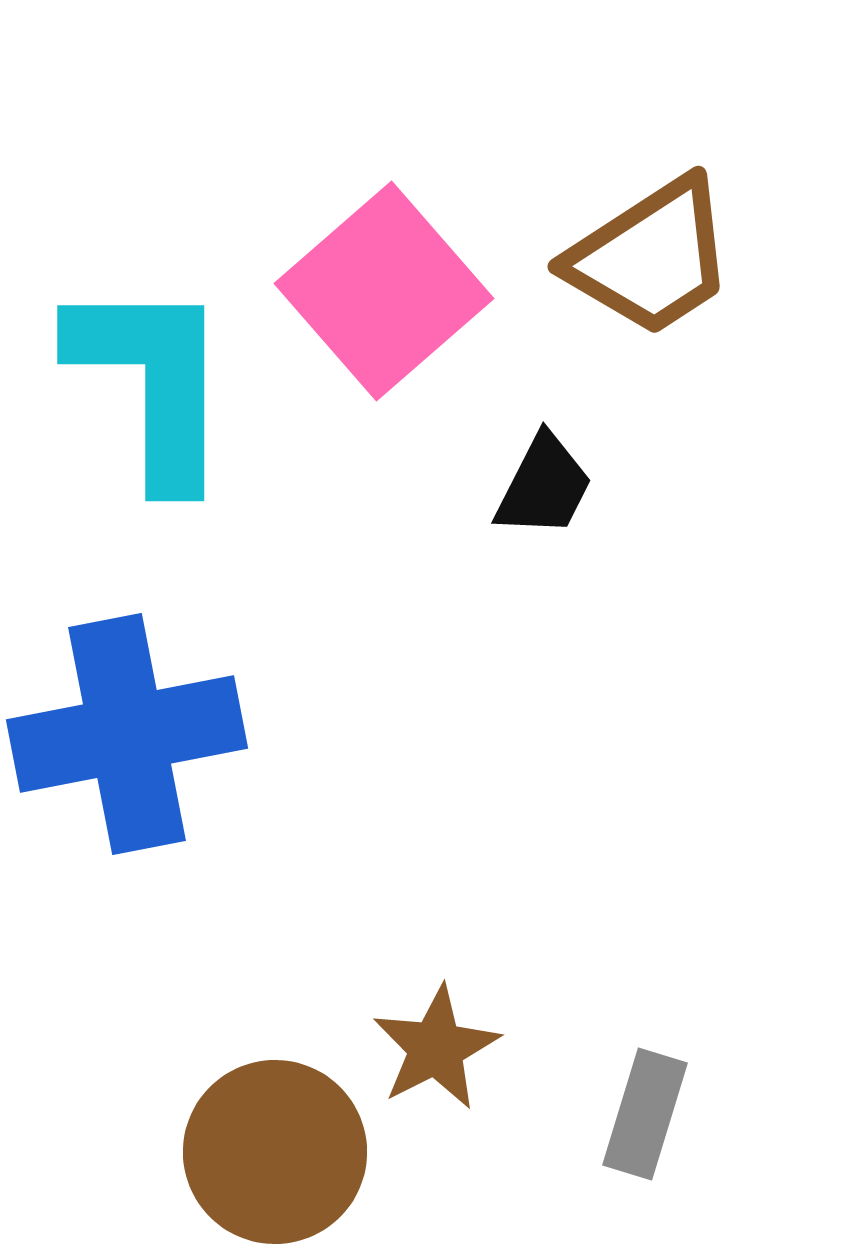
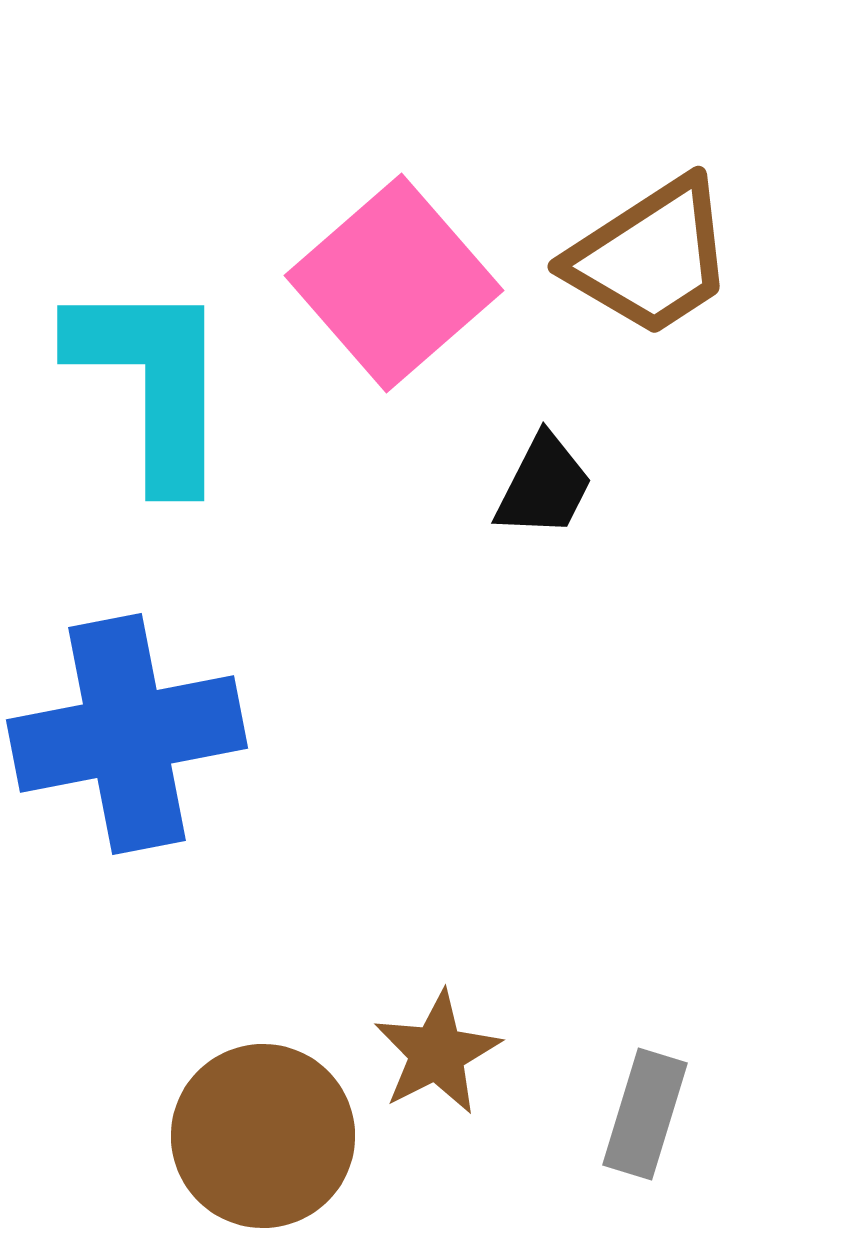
pink square: moved 10 px right, 8 px up
brown star: moved 1 px right, 5 px down
brown circle: moved 12 px left, 16 px up
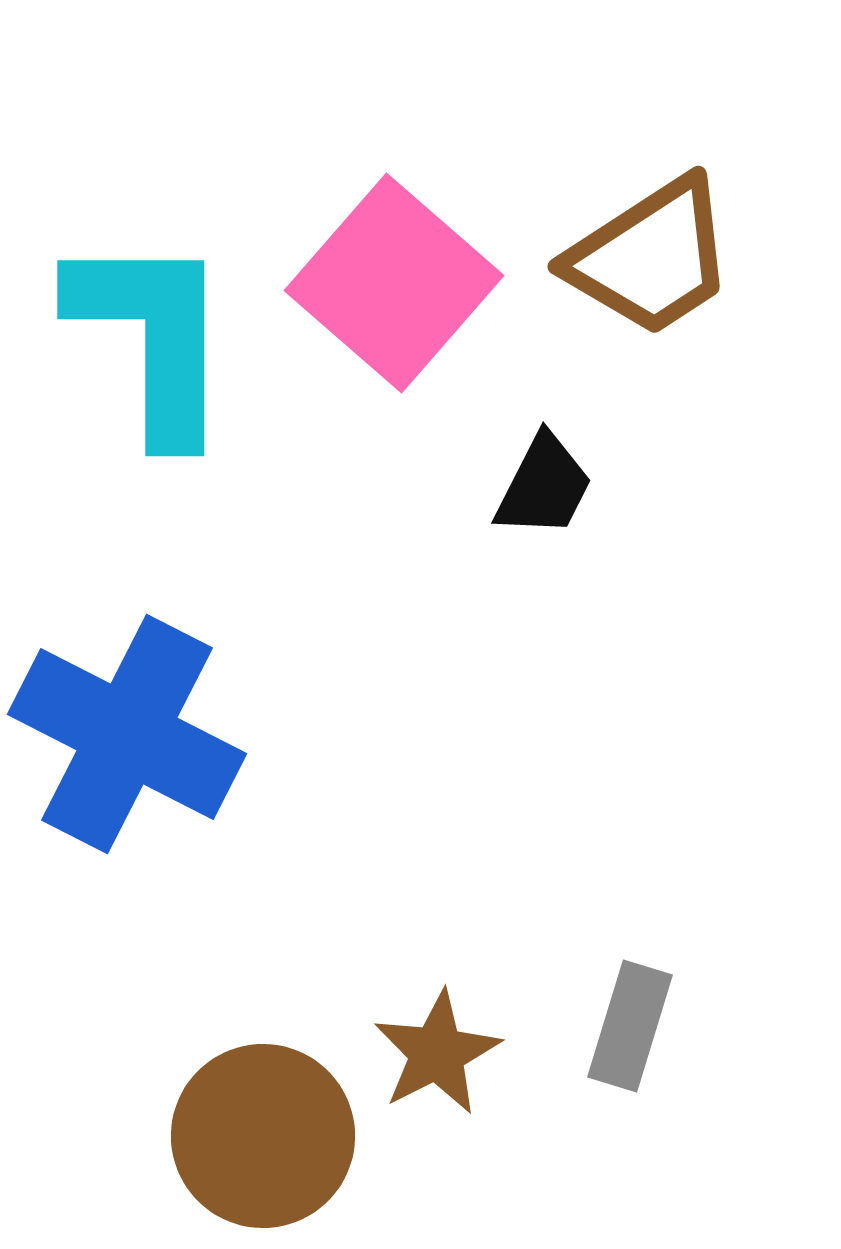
pink square: rotated 8 degrees counterclockwise
cyan L-shape: moved 45 px up
blue cross: rotated 38 degrees clockwise
gray rectangle: moved 15 px left, 88 px up
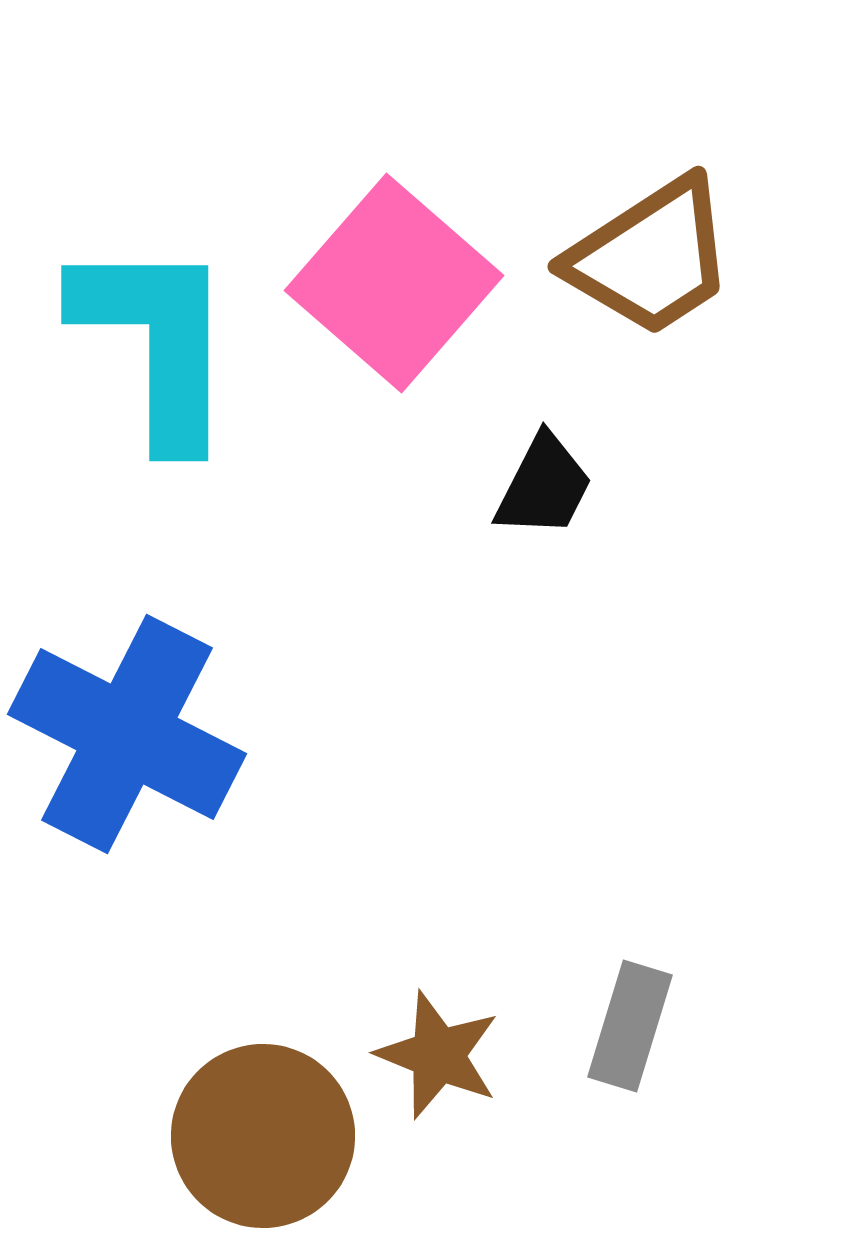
cyan L-shape: moved 4 px right, 5 px down
brown star: moved 1 px right, 2 px down; rotated 23 degrees counterclockwise
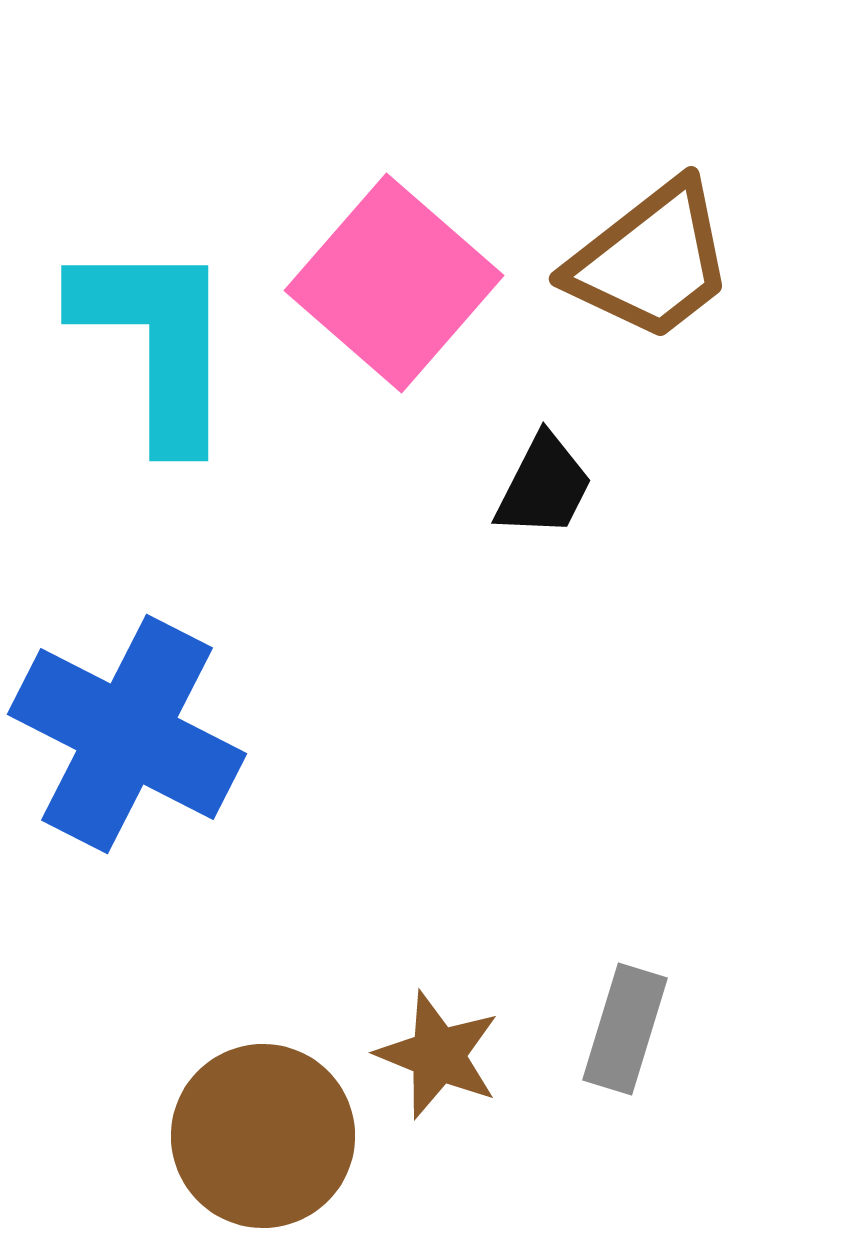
brown trapezoid: moved 4 px down; rotated 5 degrees counterclockwise
gray rectangle: moved 5 px left, 3 px down
